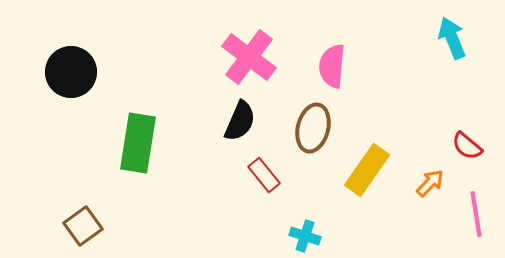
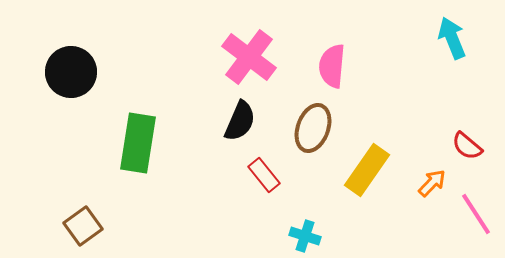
brown ellipse: rotated 6 degrees clockwise
orange arrow: moved 2 px right
pink line: rotated 24 degrees counterclockwise
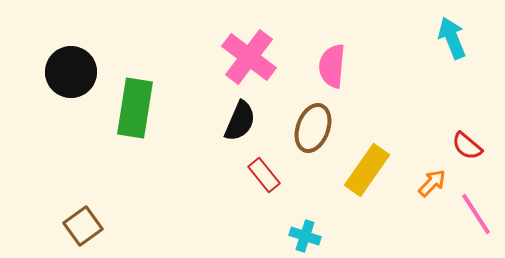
green rectangle: moved 3 px left, 35 px up
